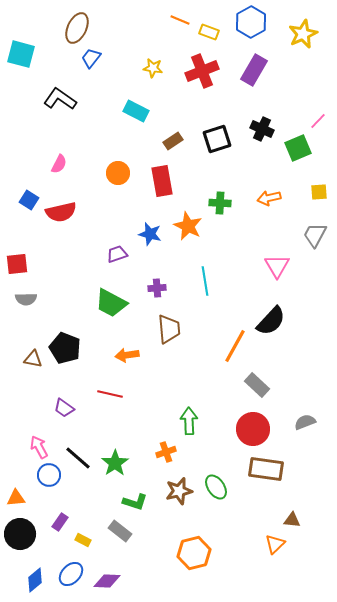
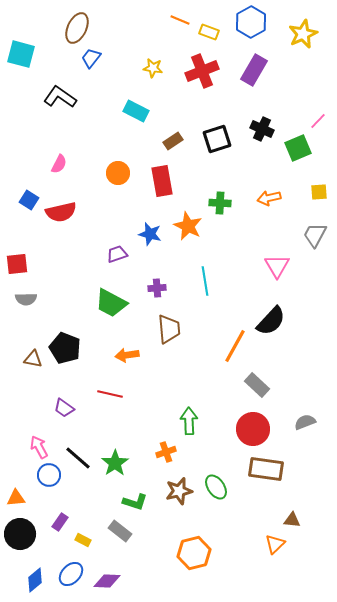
black L-shape at (60, 99): moved 2 px up
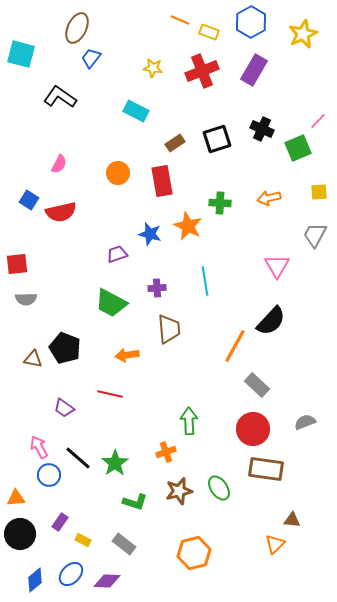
brown rectangle at (173, 141): moved 2 px right, 2 px down
green ellipse at (216, 487): moved 3 px right, 1 px down
gray rectangle at (120, 531): moved 4 px right, 13 px down
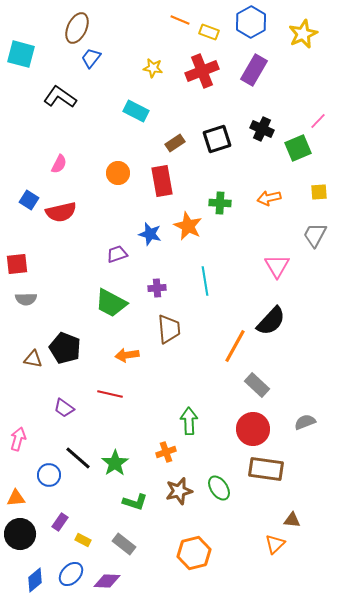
pink arrow at (39, 447): moved 21 px left, 8 px up; rotated 45 degrees clockwise
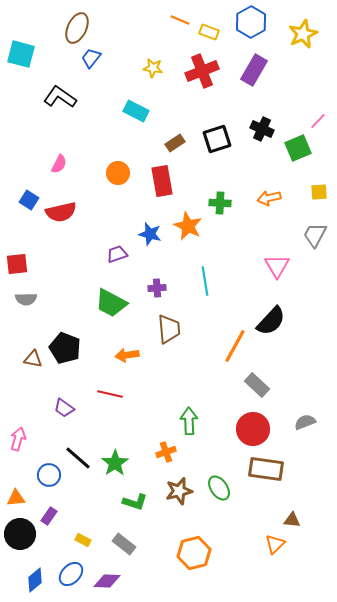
purple rectangle at (60, 522): moved 11 px left, 6 px up
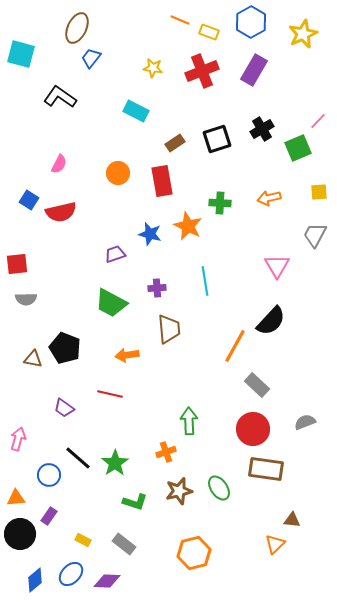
black cross at (262, 129): rotated 35 degrees clockwise
purple trapezoid at (117, 254): moved 2 px left
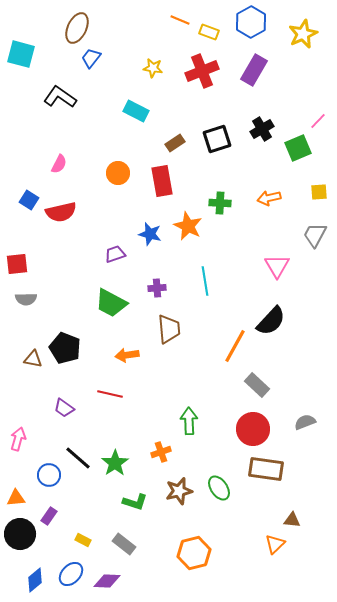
orange cross at (166, 452): moved 5 px left
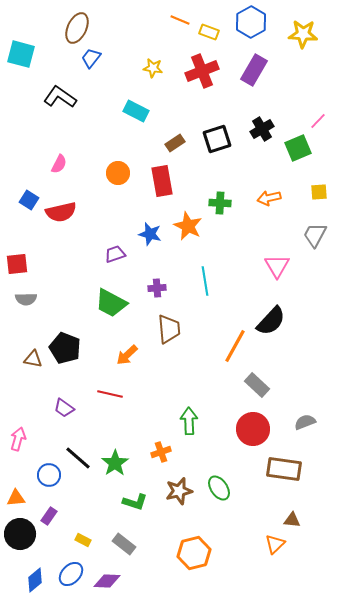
yellow star at (303, 34): rotated 28 degrees clockwise
orange arrow at (127, 355): rotated 35 degrees counterclockwise
brown rectangle at (266, 469): moved 18 px right
